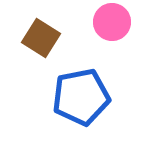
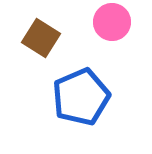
blue pentagon: rotated 12 degrees counterclockwise
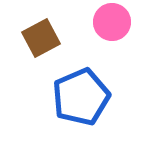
brown square: rotated 30 degrees clockwise
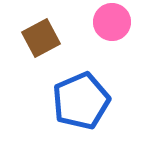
blue pentagon: moved 4 px down
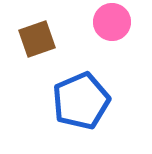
brown square: moved 4 px left, 1 px down; rotated 9 degrees clockwise
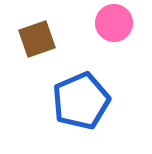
pink circle: moved 2 px right, 1 px down
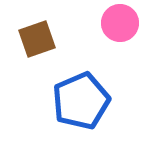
pink circle: moved 6 px right
